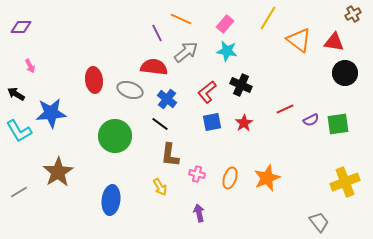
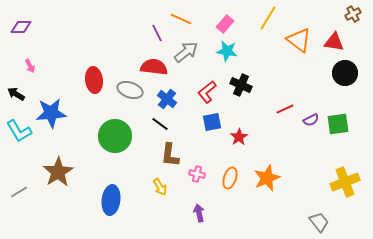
red star: moved 5 px left, 14 px down
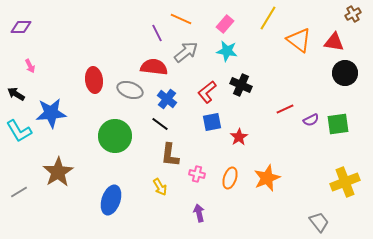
blue ellipse: rotated 12 degrees clockwise
